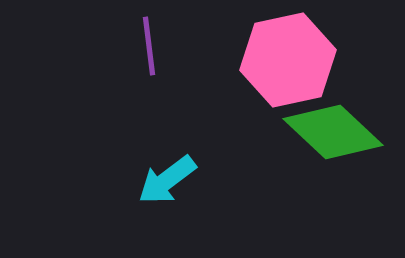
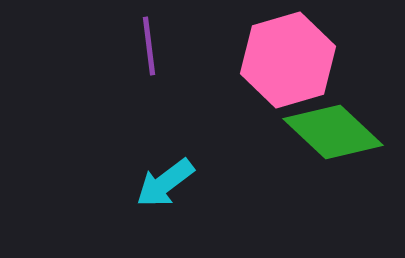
pink hexagon: rotated 4 degrees counterclockwise
cyan arrow: moved 2 px left, 3 px down
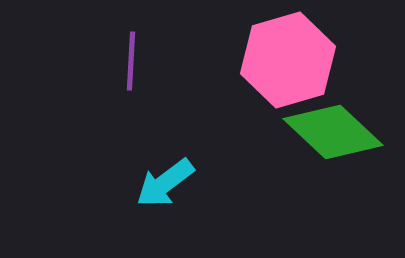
purple line: moved 18 px left, 15 px down; rotated 10 degrees clockwise
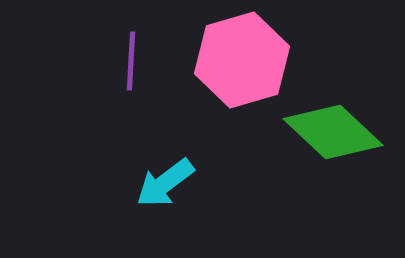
pink hexagon: moved 46 px left
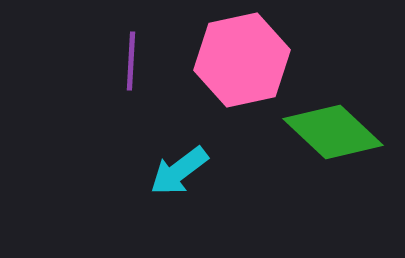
pink hexagon: rotated 4 degrees clockwise
cyan arrow: moved 14 px right, 12 px up
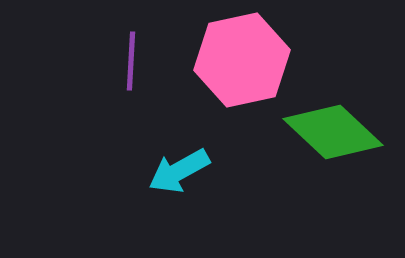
cyan arrow: rotated 8 degrees clockwise
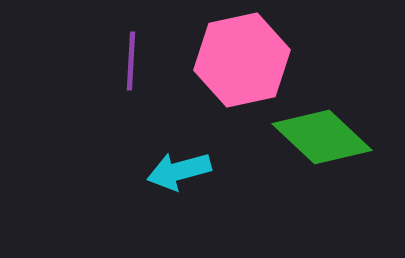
green diamond: moved 11 px left, 5 px down
cyan arrow: rotated 14 degrees clockwise
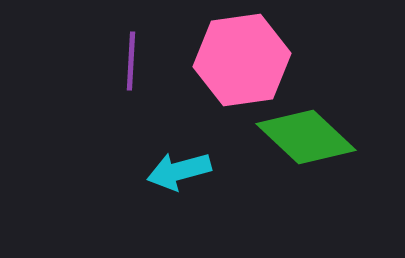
pink hexagon: rotated 4 degrees clockwise
green diamond: moved 16 px left
